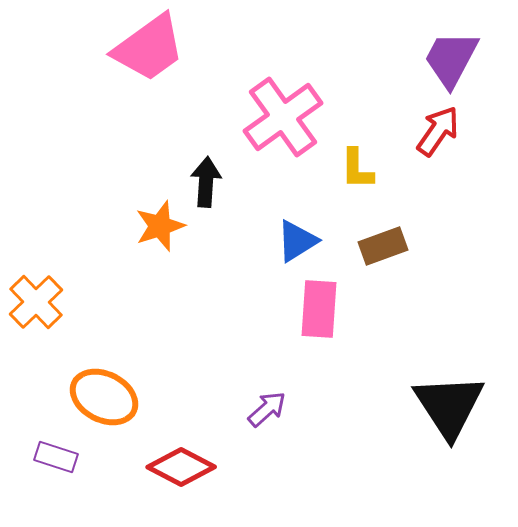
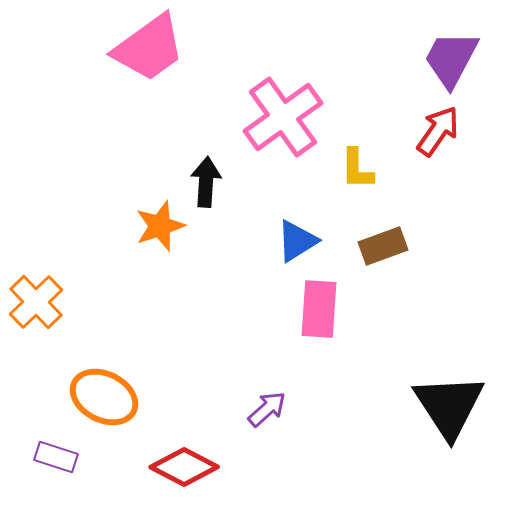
red diamond: moved 3 px right
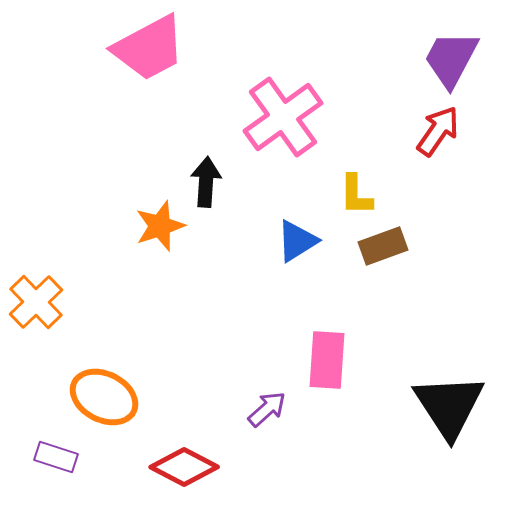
pink trapezoid: rotated 8 degrees clockwise
yellow L-shape: moved 1 px left, 26 px down
pink rectangle: moved 8 px right, 51 px down
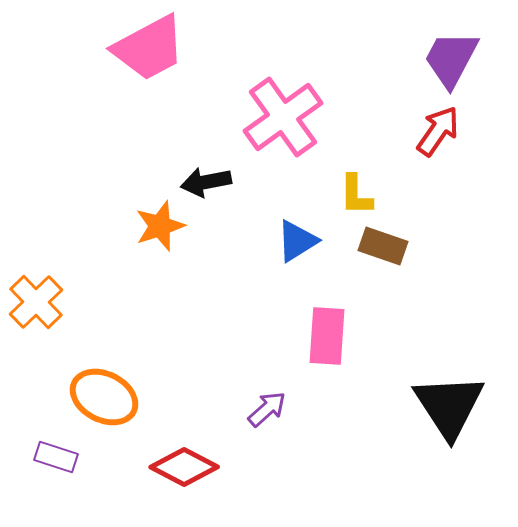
black arrow: rotated 105 degrees counterclockwise
brown rectangle: rotated 39 degrees clockwise
pink rectangle: moved 24 px up
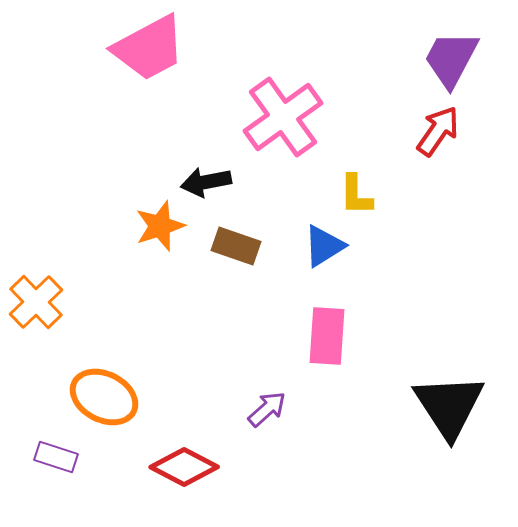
blue triangle: moved 27 px right, 5 px down
brown rectangle: moved 147 px left
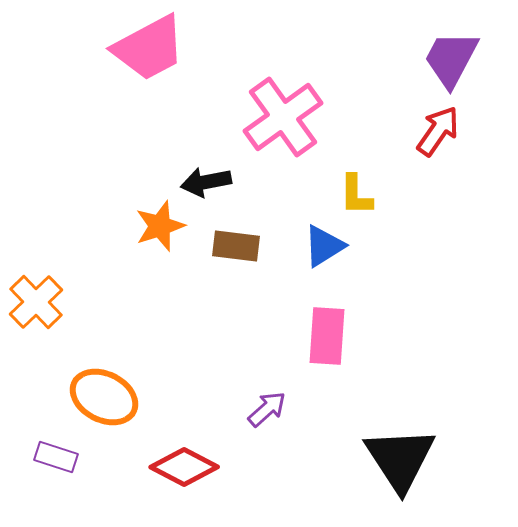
brown rectangle: rotated 12 degrees counterclockwise
black triangle: moved 49 px left, 53 px down
